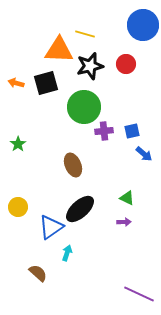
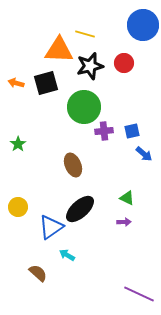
red circle: moved 2 px left, 1 px up
cyan arrow: moved 2 px down; rotated 77 degrees counterclockwise
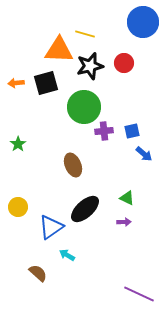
blue circle: moved 3 px up
orange arrow: rotated 21 degrees counterclockwise
black ellipse: moved 5 px right
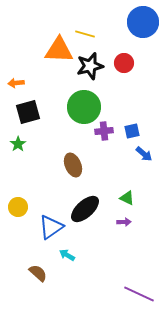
black square: moved 18 px left, 29 px down
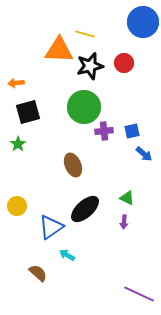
yellow circle: moved 1 px left, 1 px up
purple arrow: rotated 96 degrees clockwise
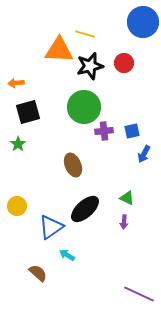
blue arrow: rotated 78 degrees clockwise
